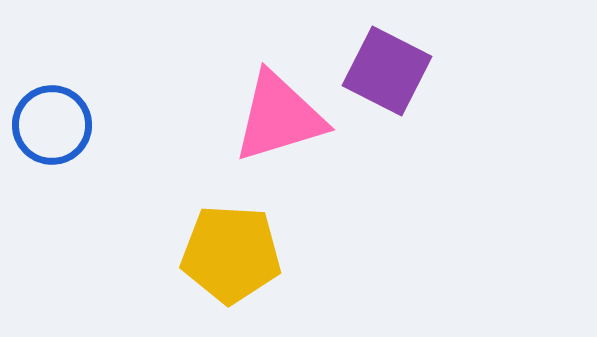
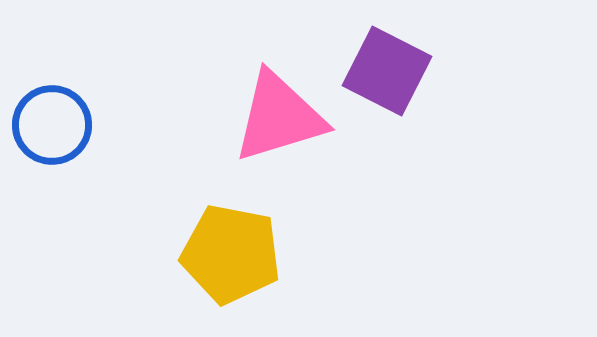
yellow pentagon: rotated 8 degrees clockwise
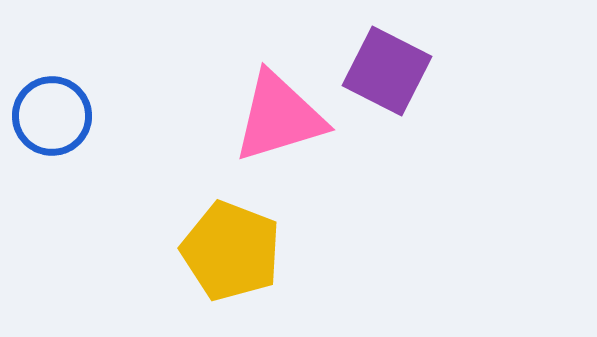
blue circle: moved 9 px up
yellow pentagon: moved 3 px up; rotated 10 degrees clockwise
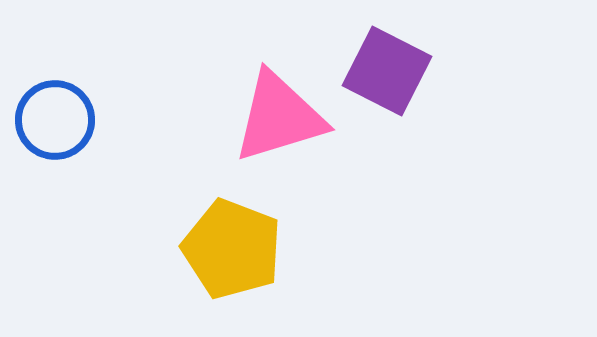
blue circle: moved 3 px right, 4 px down
yellow pentagon: moved 1 px right, 2 px up
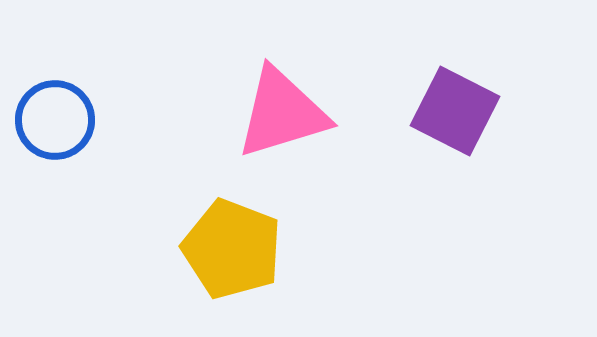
purple square: moved 68 px right, 40 px down
pink triangle: moved 3 px right, 4 px up
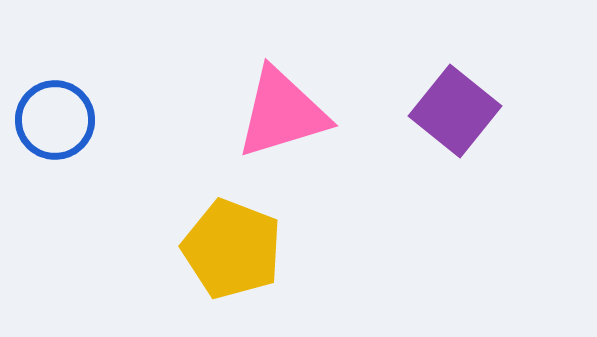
purple square: rotated 12 degrees clockwise
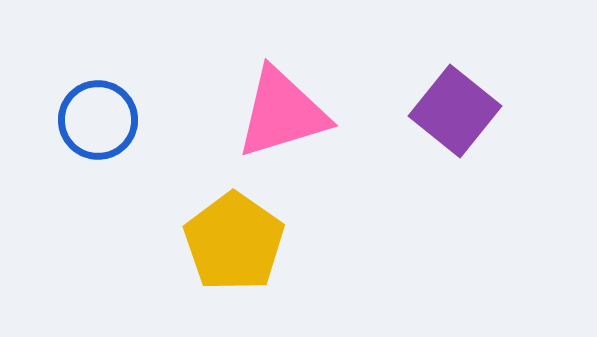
blue circle: moved 43 px right
yellow pentagon: moved 2 px right, 7 px up; rotated 14 degrees clockwise
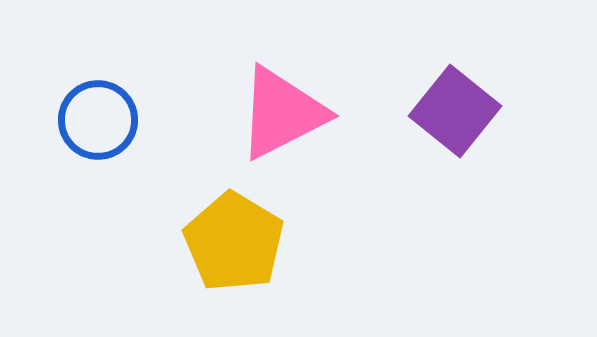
pink triangle: rotated 10 degrees counterclockwise
yellow pentagon: rotated 4 degrees counterclockwise
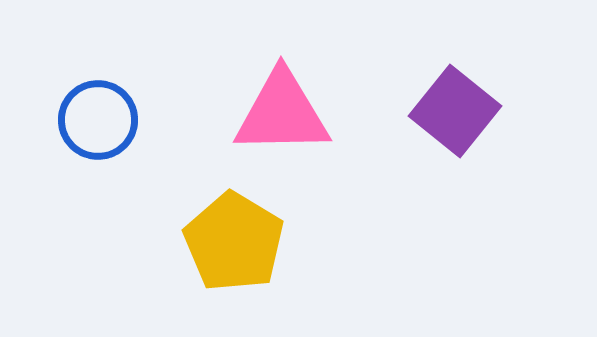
pink triangle: rotated 26 degrees clockwise
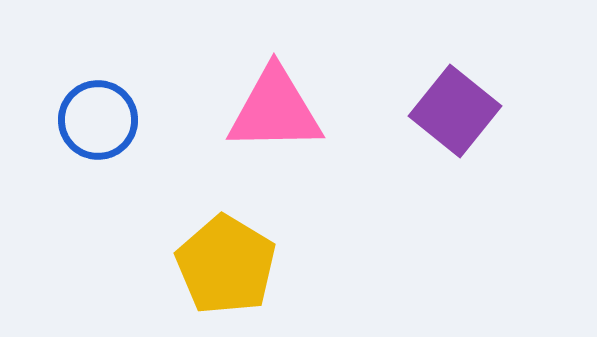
pink triangle: moved 7 px left, 3 px up
yellow pentagon: moved 8 px left, 23 px down
